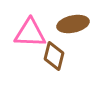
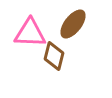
brown ellipse: rotated 40 degrees counterclockwise
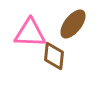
brown diamond: rotated 8 degrees counterclockwise
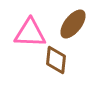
brown diamond: moved 2 px right, 4 px down
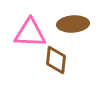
brown ellipse: rotated 48 degrees clockwise
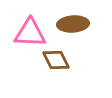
brown diamond: rotated 32 degrees counterclockwise
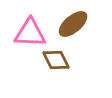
brown ellipse: rotated 36 degrees counterclockwise
